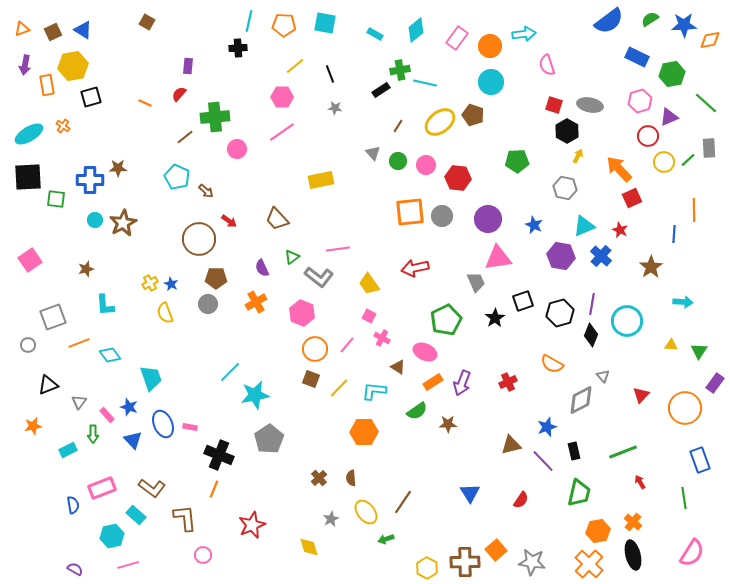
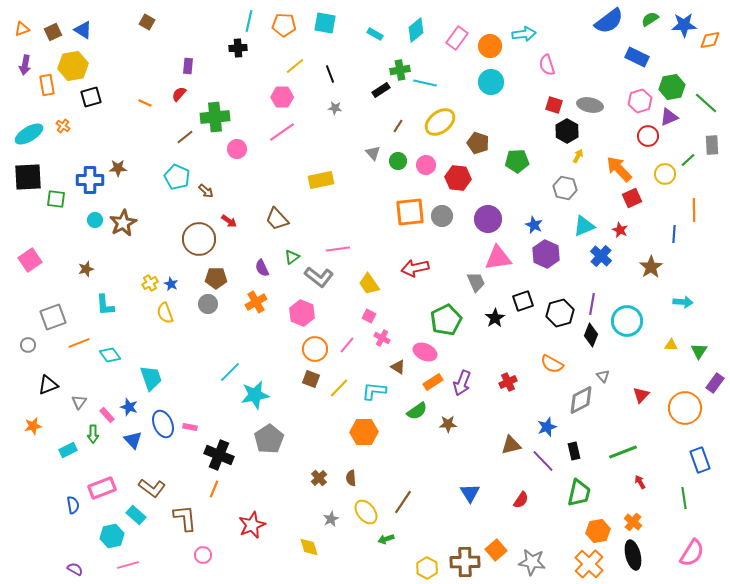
green hexagon at (672, 74): moved 13 px down
brown pentagon at (473, 115): moved 5 px right, 28 px down
gray rectangle at (709, 148): moved 3 px right, 3 px up
yellow circle at (664, 162): moved 1 px right, 12 px down
purple hexagon at (561, 256): moved 15 px left, 2 px up; rotated 16 degrees clockwise
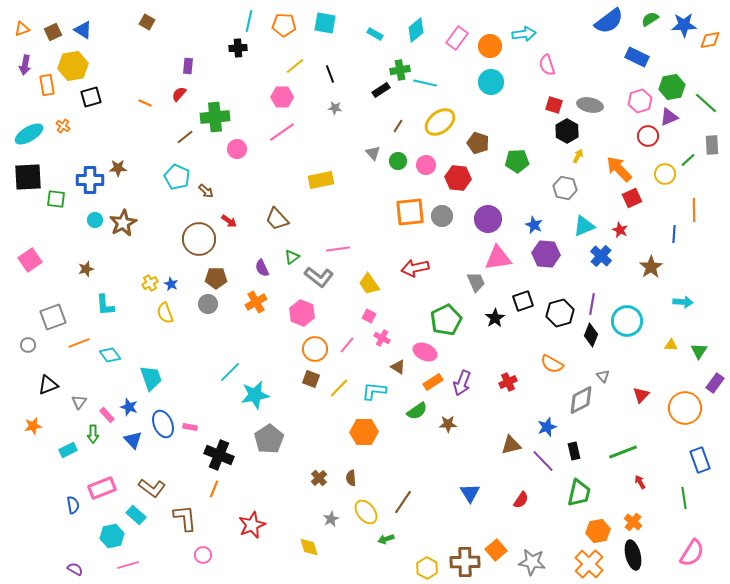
purple hexagon at (546, 254): rotated 20 degrees counterclockwise
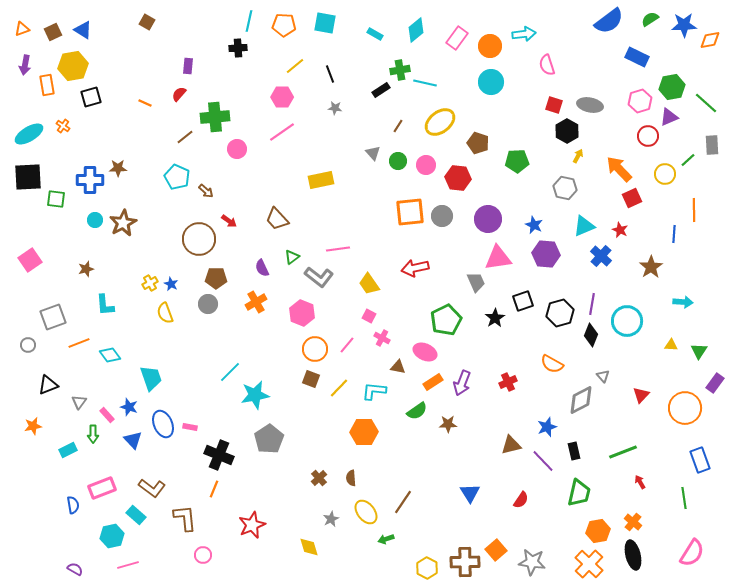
brown triangle at (398, 367): rotated 21 degrees counterclockwise
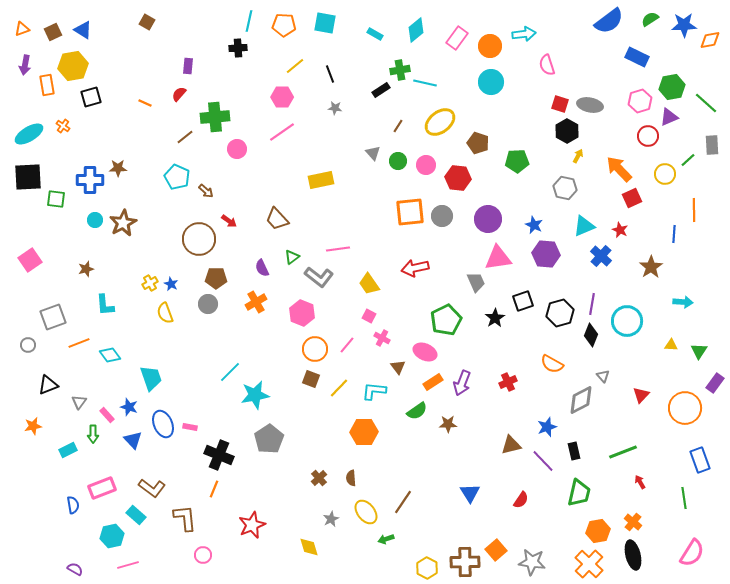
red square at (554, 105): moved 6 px right, 1 px up
brown triangle at (398, 367): rotated 42 degrees clockwise
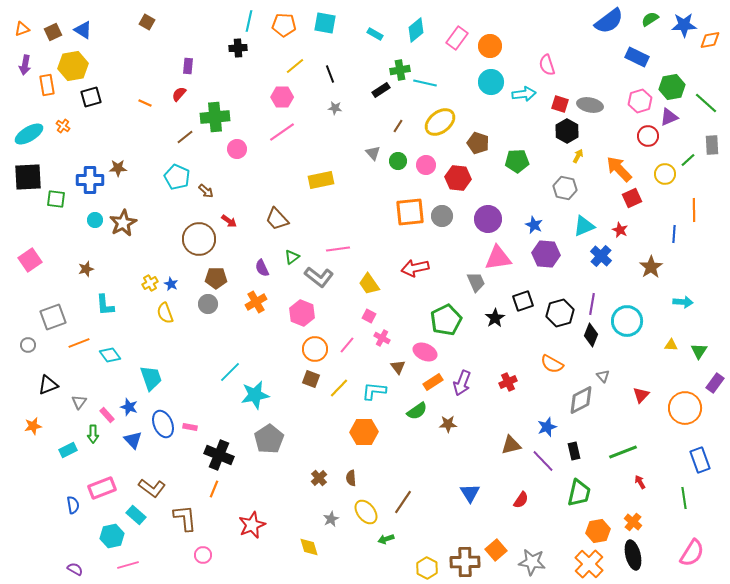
cyan arrow at (524, 34): moved 60 px down
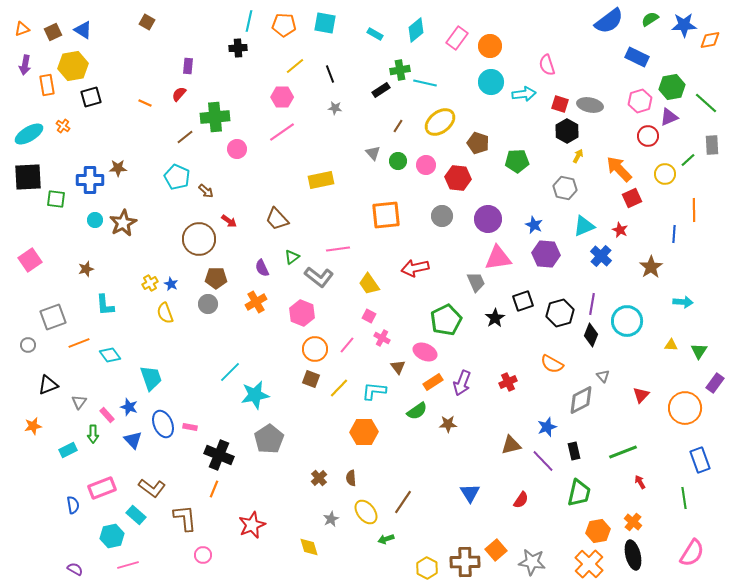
orange square at (410, 212): moved 24 px left, 3 px down
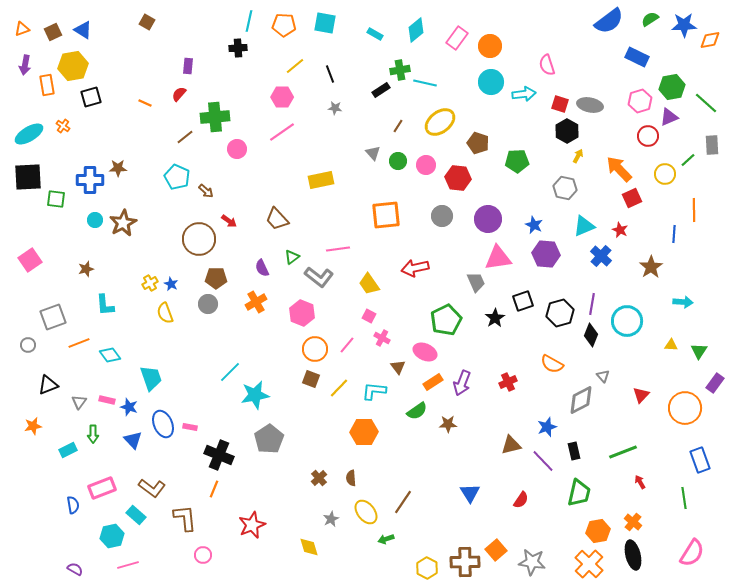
pink rectangle at (107, 415): moved 15 px up; rotated 35 degrees counterclockwise
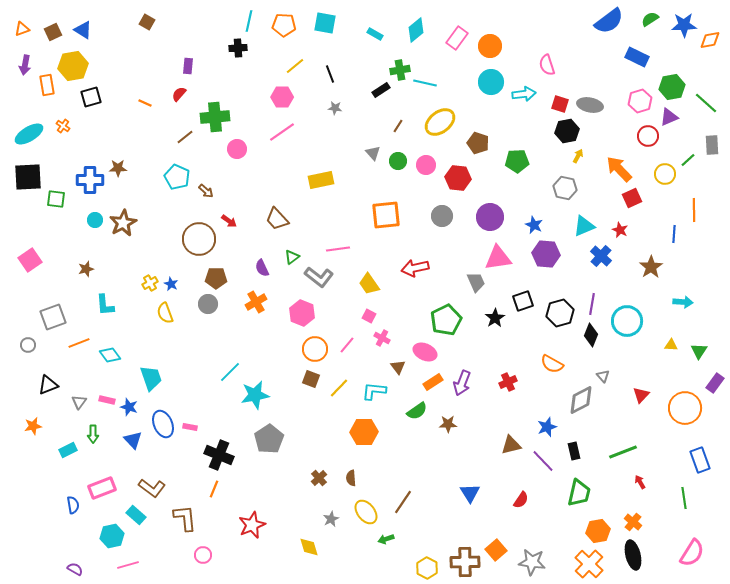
black hexagon at (567, 131): rotated 20 degrees clockwise
purple circle at (488, 219): moved 2 px right, 2 px up
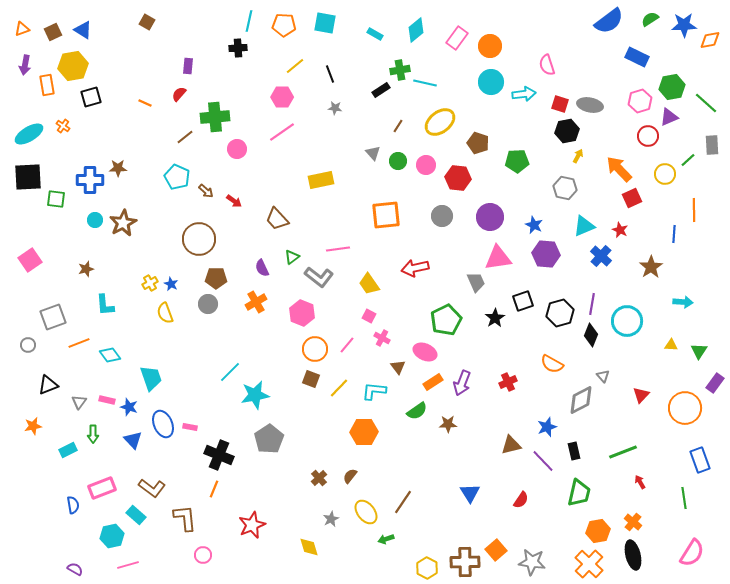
red arrow at (229, 221): moved 5 px right, 20 px up
brown semicircle at (351, 478): moved 1 px left, 2 px up; rotated 42 degrees clockwise
